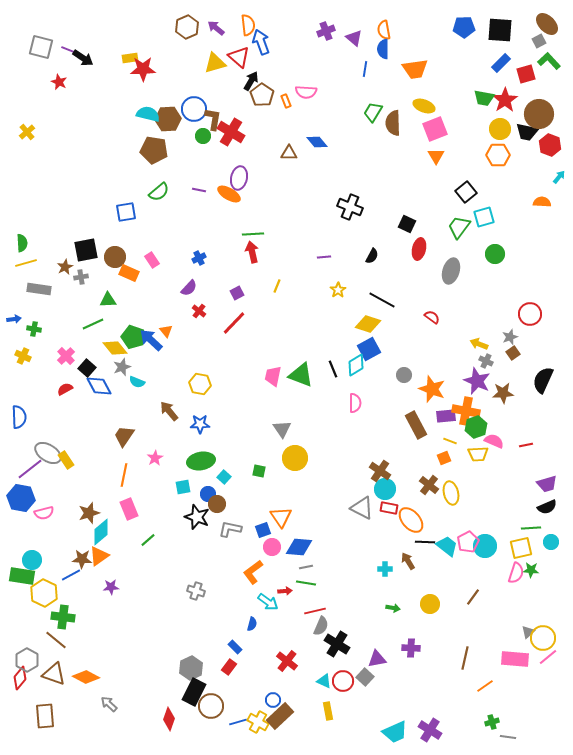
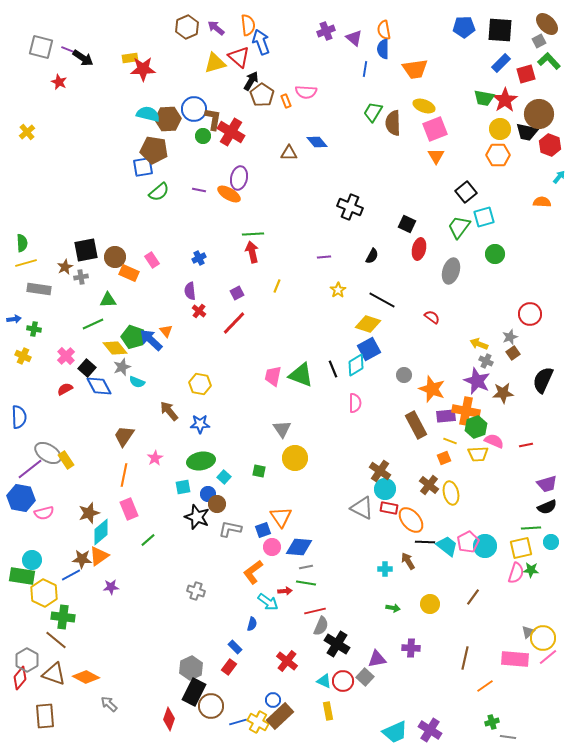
blue square at (126, 212): moved 17 px right, 45 px up
purple semicircle at (189, 288): moved 1 px right, 3 px down; rotated 132 degrees clockwise
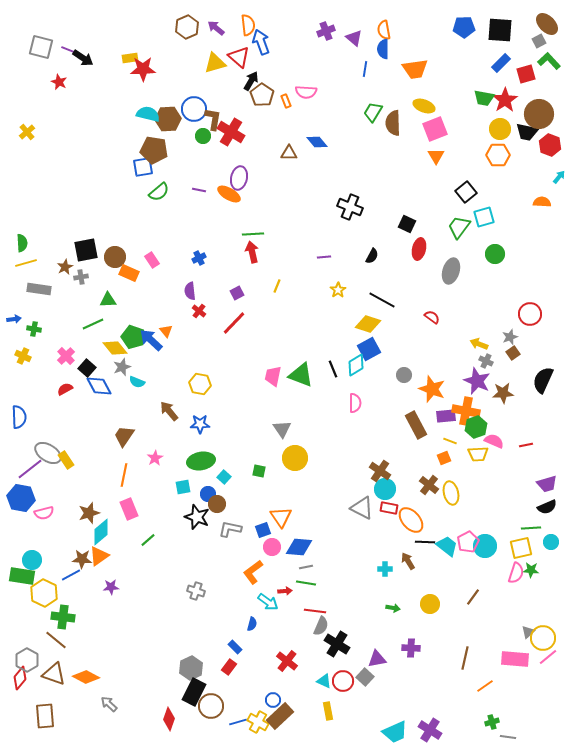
red line at (315, 611): rotated 20 degrees clockwise
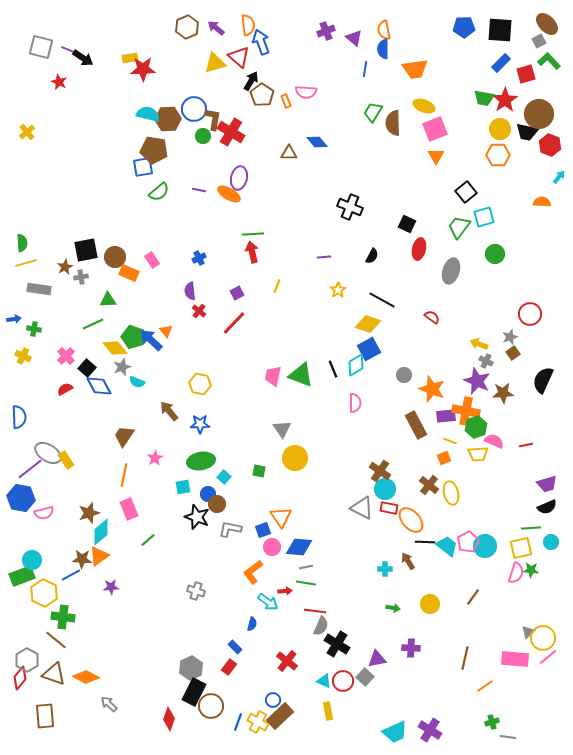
green rectangle at (22, 576): rotated 30 degrees counterclockwise
blue line at (238, 722): rotated 54 degrees counterclockwise
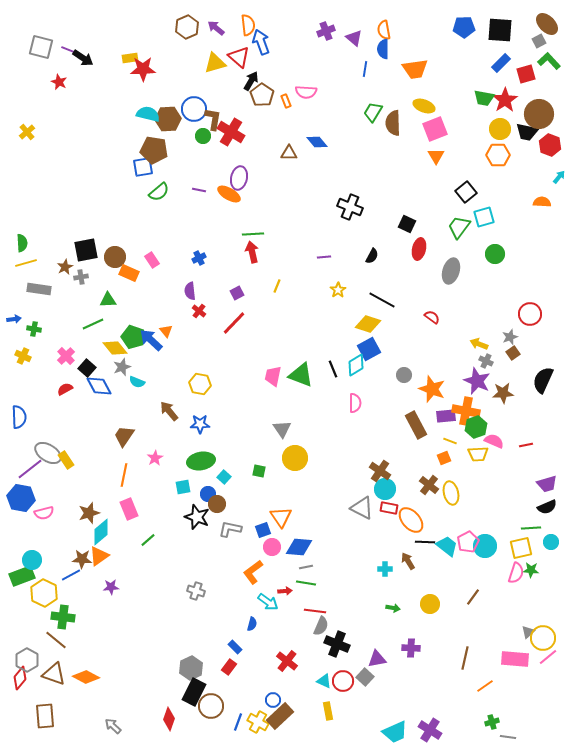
black cross at (337, 644): rotated 10 degrees counterclockwise
gray arrow at (109, 704): moved 4 px right, 22 px down
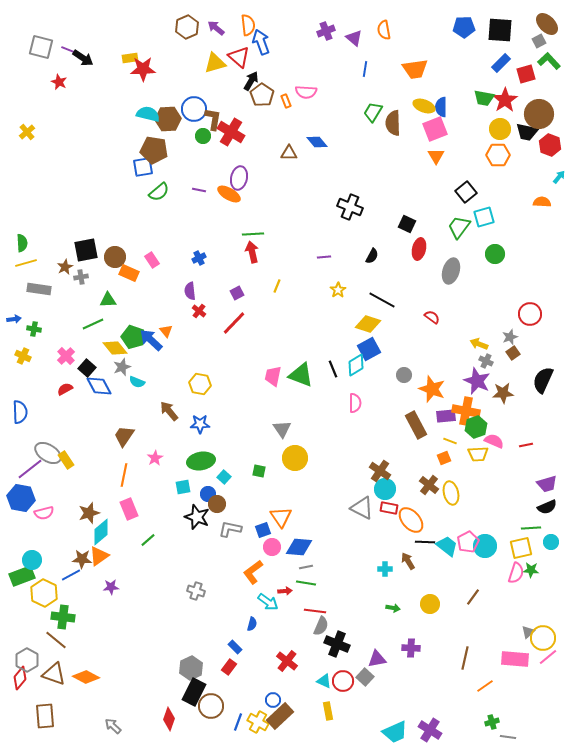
blue semicircle at (383, 49): moved 58 px right, 58 px down
blue semicircle at (19, 417): moved 1 px right, 5 px up
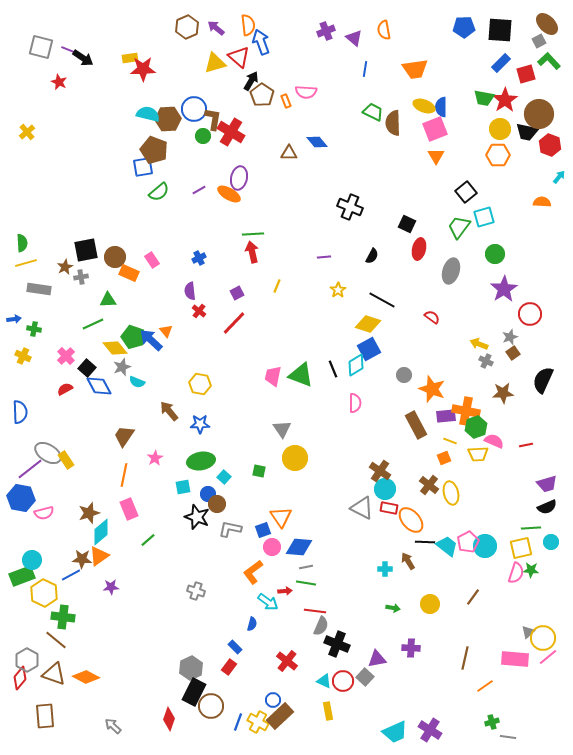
green trapezoid at (373, 112): rotated 85 degrees clockwise
brown pentagon at (154, 150): rotated 12 degrees clockwise
purple line at (199, 190): rotated 40 degrees counterclockwise
purple star at (477, 381): moved 27 px right, 92 px up; rotated 16 degrees clockwise
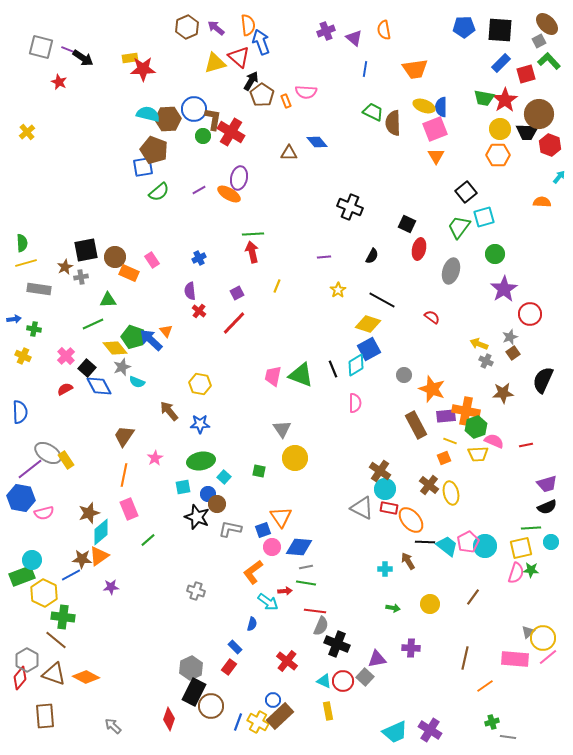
black trapezoid at (527, 132): rotated 10 degrees counterclockwise
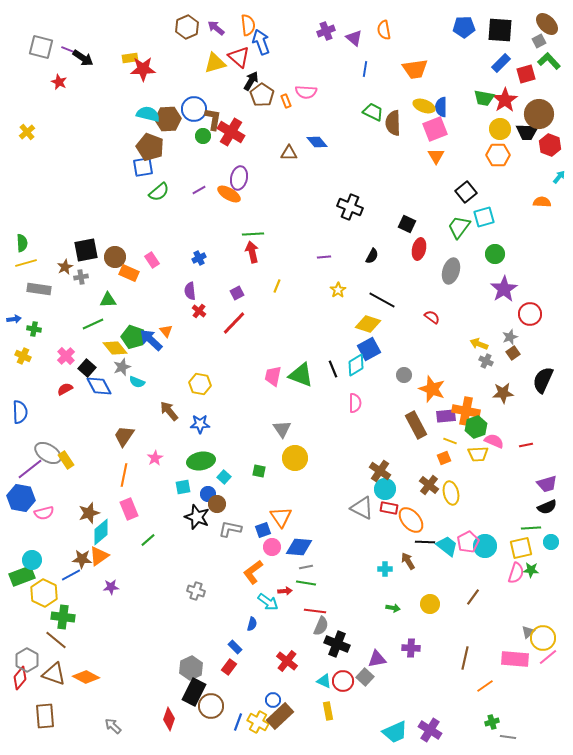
brown pentagon at (154, 150): moved 4 px left, 3 px up
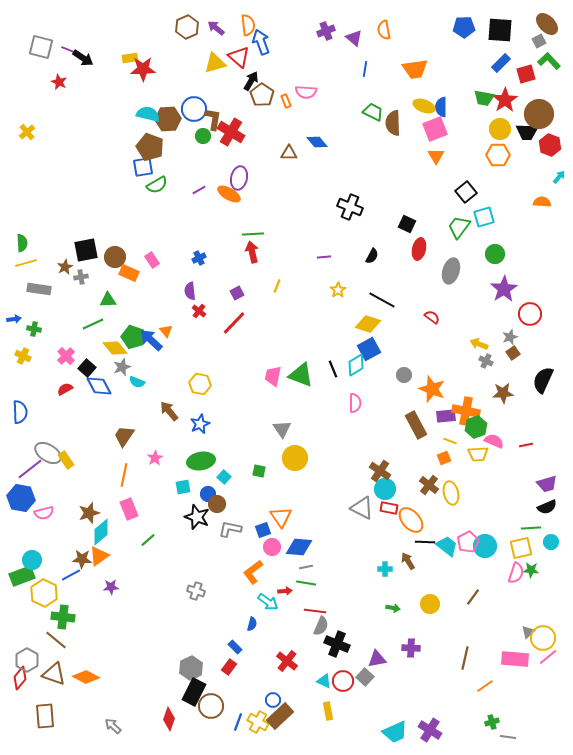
green semicircle at (159, 192): moved 2 px left, 7 px up; rotated 10 degrees clockwise
blue star at (200, 424): rotated 24 degrees counterclockwise
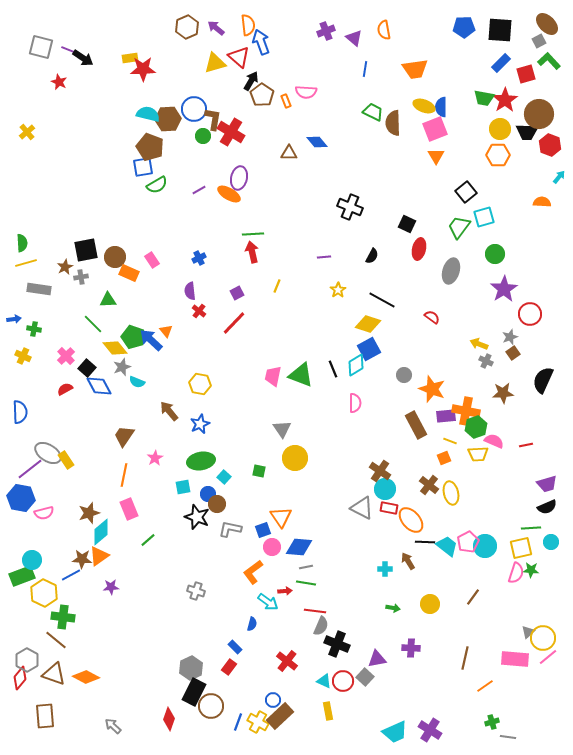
green line at (93, 324): rotated 70 degrees clockwise
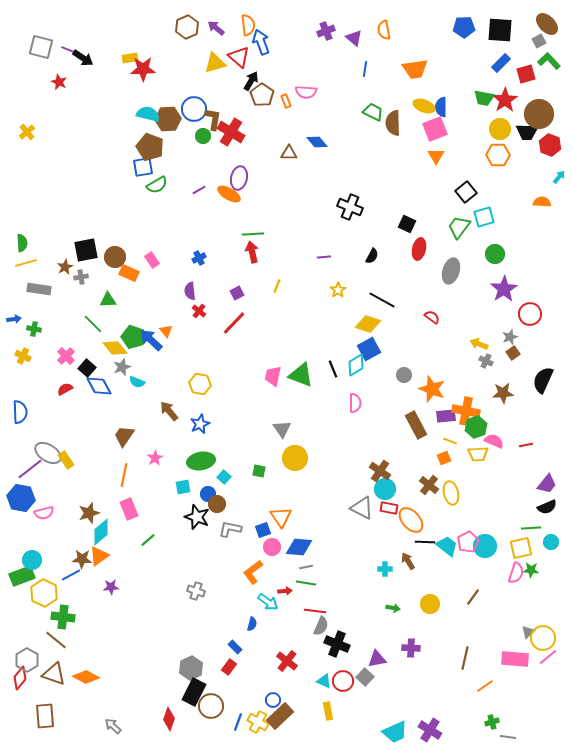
purple trapezoid at (547, 484): rotated 35 degrees counterclockwise
